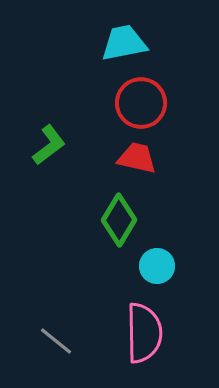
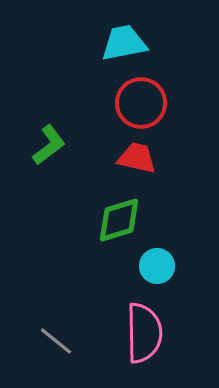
green diamond: rotated 42 degrees clockwise
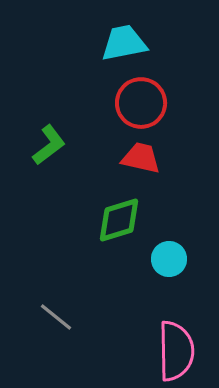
red trapezoid: moved 4 px right
cyan circle: moved 12 px right, 7 px up
pink semicircle: moved 32 px right, 18 px down
gray line: moved 24 px up
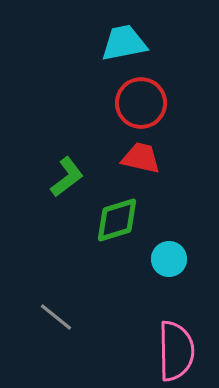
green L-shape: moved 18 px right, 32 px down
green diamond: moved 2 px left
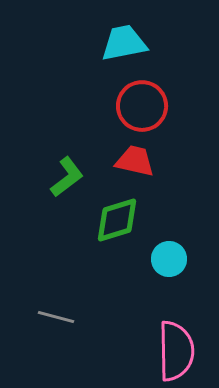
red circle: moved 1 px right, 3 px down
red trapezoid: moved 6 px left, 3 px down
gray line: rotated 24 degrees counterclockwise
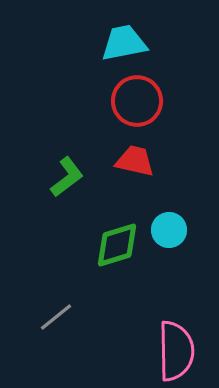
red circle: moved 5 px left, 5 px up
green diamond: moved 25 px down
cyan circle: moved 29 px up
gray line: rotated 54 degrees counterclockwise
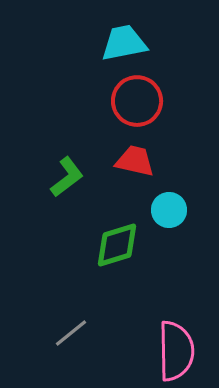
cyan circle: moved 20 px up
gray line: moved 15 px right, 16 px down
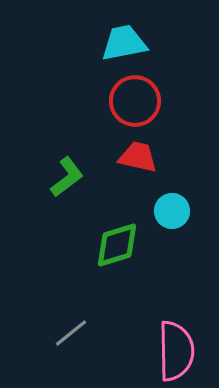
red circle: moved 2 px left
red trapezoid: moved 3 px right, 4 px up
cyan circle: moved 3 px right, 1 px down
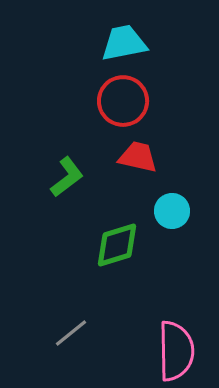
red circle: moved 12 px left
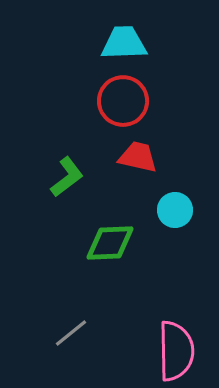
cyan trapezoid: rotated 9 degrees clockwise
cyan circle: moved 3 px right, 1 px up
green diamond: moved 7 px left, 2 px up; rotated 15 degrees clockwise
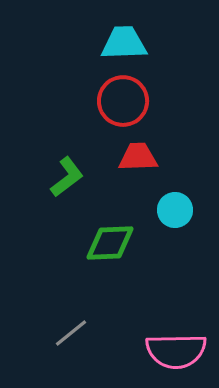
red trapezoid: rotated 15 degrees counterclockwise
pink semicircle: rotated 90 degrees clockwise
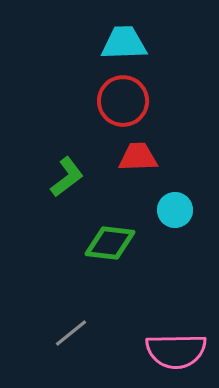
green diamond: rotated 9 degrees clockwise
